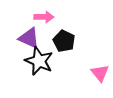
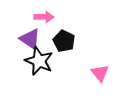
purple triangle: moved 1 px right, 1 px down; rotated 10 degrees clockwise
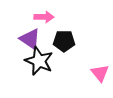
black pentagon: rotated 25 degrees counterclockwise
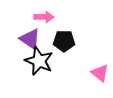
pink triangle: rotated 12 degrees counterclockwise
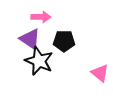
pink arrow: moved 3 px left
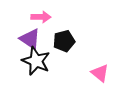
black pentagon: rotated 15 degrees counterclockwise
black star: moved 3 px left
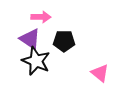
black pentagon: rotated 15 degrees clockwise
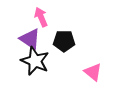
pink arrow: rotated 114 degrees counterclockwise
black star: moved 1 px left
pink triangle: moved 7 px left, 1 px up
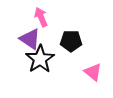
black pentagon: moved 7 px right
black star: moved 5 px right, 2 px up; rotated 16 degrees clockwise
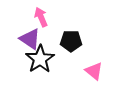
pink triangle: moved 1 px right, 1 px up
